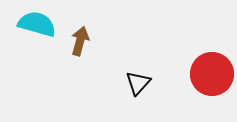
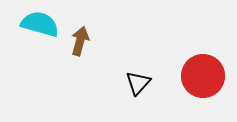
cyan semicircle: moved 3 px right
red circle: moved 9 px left, 2 px down
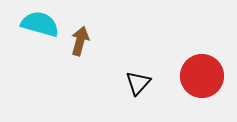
red circle: moved 1 px left
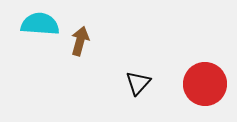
cyan semicircle: rotated 12 degrees counterclockwise
red circle: moved 3 px right, 8 px down
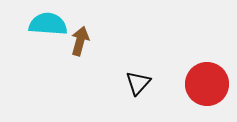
cyan semicircle: moved 8 px right
red circle: moved 2 px right
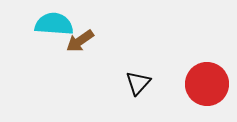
cyan semicircle: moved 6 px right
brown arrow: rotated 140 degrees counterclockwise
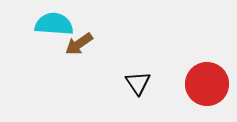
brown arrow: moved 1 px left, 3 px down
black triangle: rotated 16 degrees counterclockwise
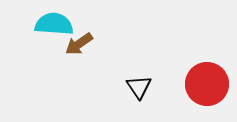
black triangle: moved 1 px right, 4 px down
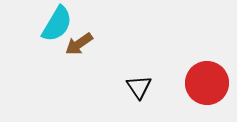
cyan semicircle: moved 3 px right; rotated 117 degrees clockwise
red circle: moved 1 px up
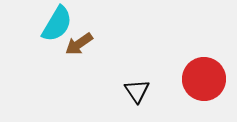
red circle: moved 3 px left, 4 px up
black triangle: moved 2 px left, 4 px down
